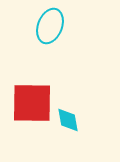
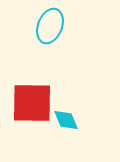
cyan diamond: moved 2 px left; rotated 12 degrees counterclockwise
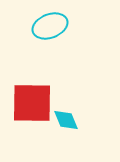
cyan ellipse: rotated 48 degrees clockwise
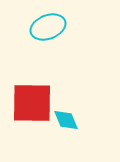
cyan ellipse: moved 2 px left, 1 px down
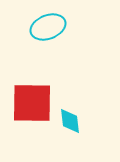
cyan diamond: moved 4 px right, 1 px down; rotated 16 degrees clockwise
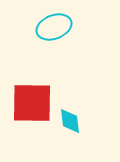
cyan ellipse: moved 6 px right
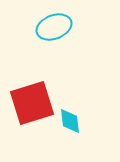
red square: rotated 18 degrees counterclockwise
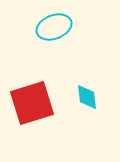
cyan diamond: moved 17 px right, 24 px up
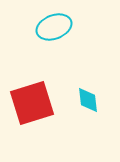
cyan diamond: moved 1 px right, 3 px down
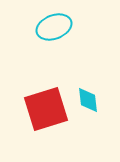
red square: moved 14 px right, 6 px down
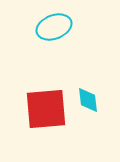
red square: rotated 12 degrees clockwise
